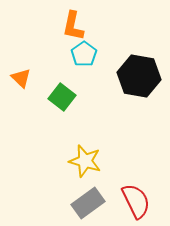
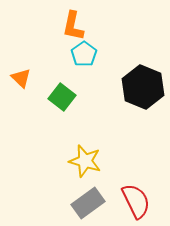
black hexagon: moved 4 px right, 11 px down; rotated 12 degrees clockwise
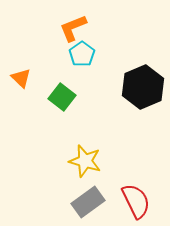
orange L-shape: moved 2 px down; rotated 56 degrees clockwise
cyan pentagon: moved 2 px left
black hexagon: rotated 15 degrees clockwise
gray rectangle: moved 1 px up
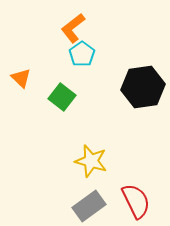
orange L-shape: rotated 16 degrees counterclockwise
black hexagon: rotated 15 degrees clockwise
yellow star: moved 6 px right
gray rectangle: moved 1 px right, 4 px down
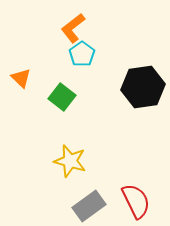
yellow star: moved 21 px left
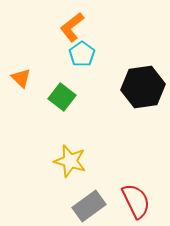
orange L-shape: moved 1 px left, 1 px up
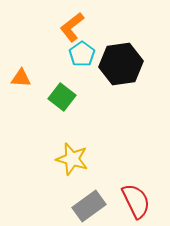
orange triangle: rotated 40 degrees counterclockwise
black hexagon: moved 22 px left, 23 px up
yellow star: moved 2 px right, 2 px up
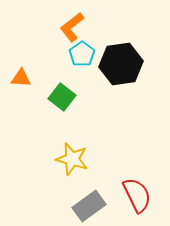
red semicircle: moved 1 px right, 6 px up
